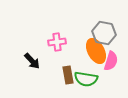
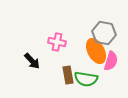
pink cross: rotated 18 degrees clockwise
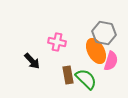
green semicircle: rotated 145 degrees counterclockwise
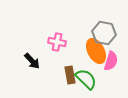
brown rectangle: moved 2 px right
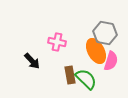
gray hexagon: moved 1 px right
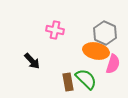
gray hexagon: rotated 15 degrees clockwise
pink cross: moved 2 px left, 12 px up
orange ellipse: rotated 50 degrees counterclockwise
pink semicircle: moved 2 px right, 3 px down
brown rectangle: moved 2 px left, 7 px down
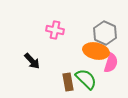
pink semicircle: moved 2 px left, 1 px up
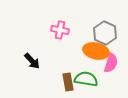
pink cross: moved 5 px right
green semicircle: rotated 35 degrees counterclockwise
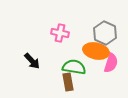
pink cross: moved 3 px down
green semicircle: moved 12 px left, 12 px up
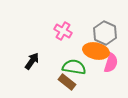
pink cross: moved 3 px right, 2 px up; rotated 18 degrees clockwise
black arrow: rotated 102 degrees counterclockwise
brown rectangle: moved 1 px left; rotated 42 degrees counterclockwise
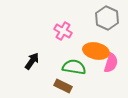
gray hexagon: moved 2 px right, 15 px up
brown rectangle: moved 4 px left, 4 px down; rotated 12 degrees counterclockwise
